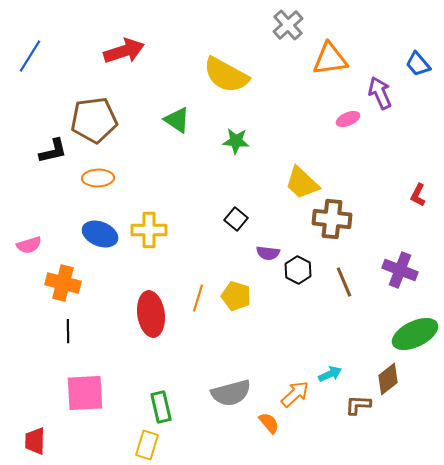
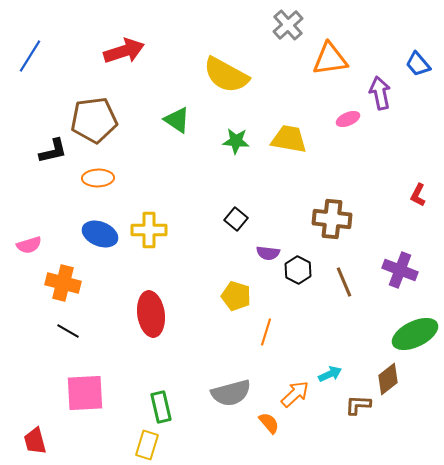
purple arrow: rotated 12 degrees clockwise
yellow trapezoid: moved 13 px left, 44 px up; rotated 147 degrees clockwise
orange line: moved 68 px right, 34 px down
black line: rotated 60 degrees counterclockwise
red trapezoid: rotated 16 degrees counterclockwise
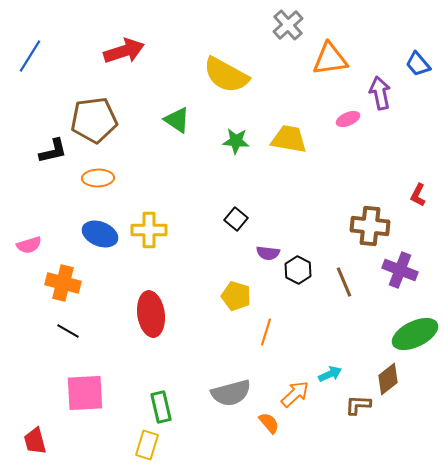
brown cross: moved 38 px right, 7 px down
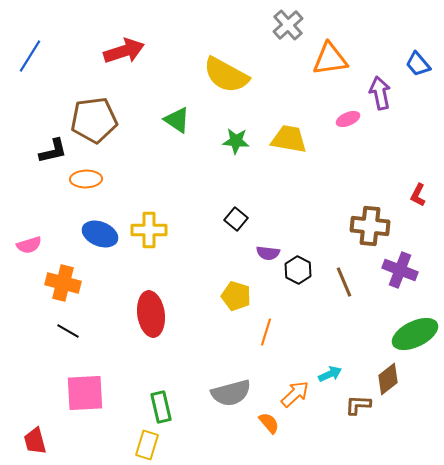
orange ellipse: moved 12 px left, 1 px down
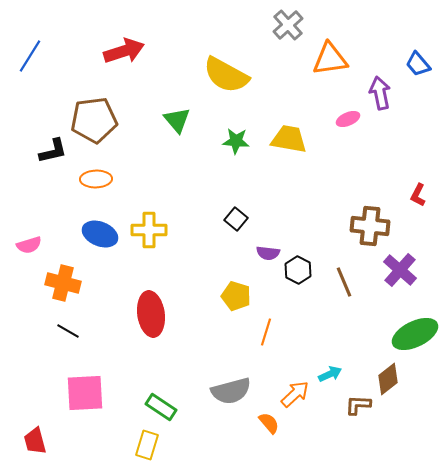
green triangle: rotated 16 degrees clockwise
orange ellipse: moved 10 px right
purple cross: rotated 20 degrees clockwise
gray semicircle: moved 2 px up
green rectangle: rotated 44 degrees counterclockwise
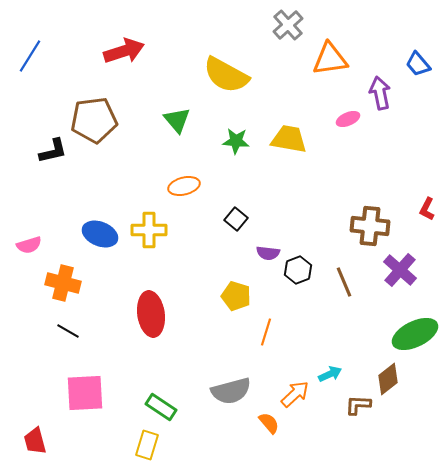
orange ellipse: moved 88 px right, 7 px down; rotated 12 degrees counterclockwise
red L-shape: moved 9 px right, 14 px down
black hexagon: rotated 12 degrees clockwise
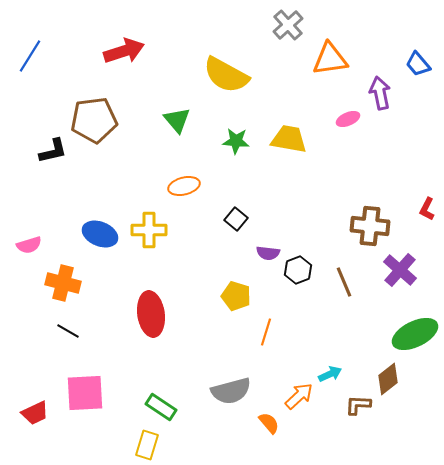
orange arrow: moved 4 px right, 2 px down
red trapezoid: moved 28 px up; rotated 100 degrees counterclockwise
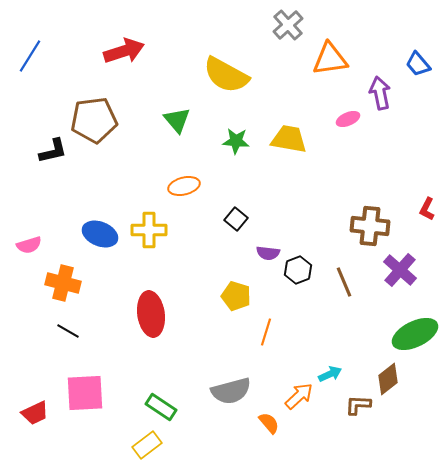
yellow rectangle: rotated 36 degrees clockwise
